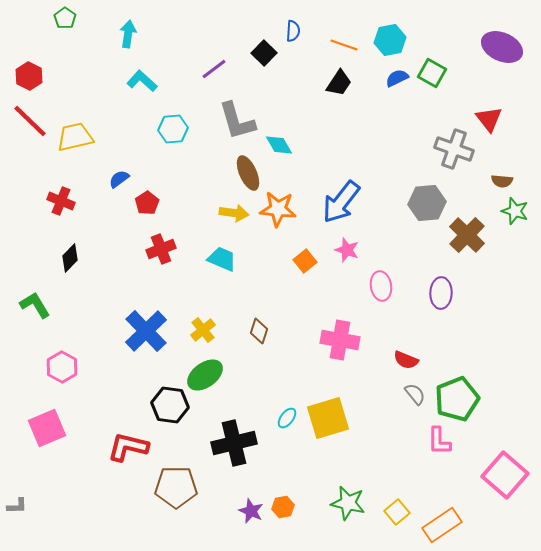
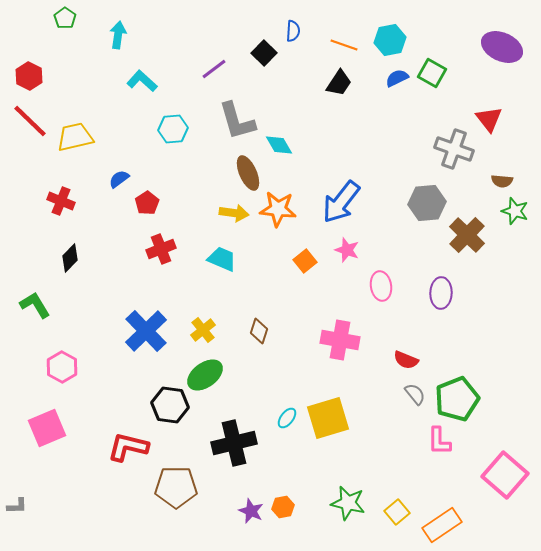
cyan arrow at (128, 34): moved 10 px left, 1 px down
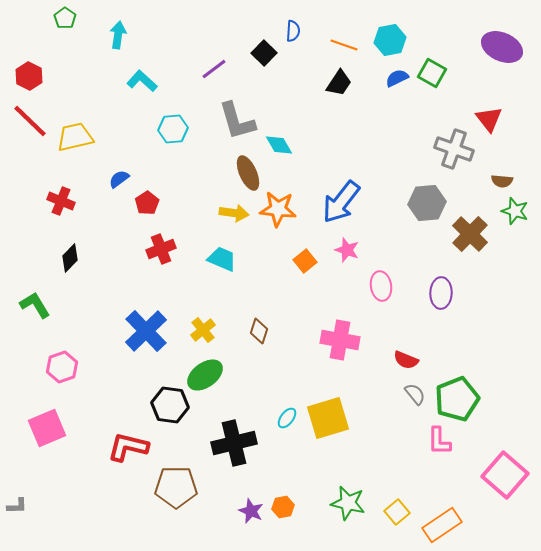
brown cross at (467, 235): moved 3 px right, 1 px up
pink hexagon at (62, 367): rotated 12 degrees clockwise
